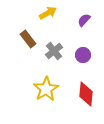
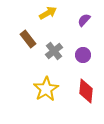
red diamond: moved 3 px up
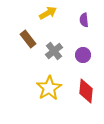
purple semicircle: rotated 48 degrees counterclockwise
yellow star: moved 3 px right, 1 px up
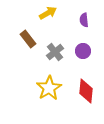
gray cross: moved 1 px right, 1 px down
purple circle: moved 4 px up
